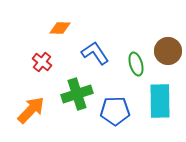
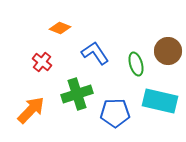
orange diamond: rotated 20 degrees clockwise
cyan rectangle: rotated 76 degrees counterclockwise
blue pentagon: moved 2 px down
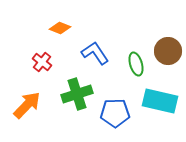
orange arrow: moved 4 px left, 5 px up
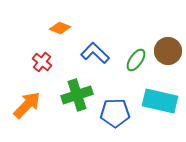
blue L-shape: rotated 12 degrees counterclockwise
green ellipse: moved 4 px up; rotated 50 degrees clockwise
green cross: moved 1 px down
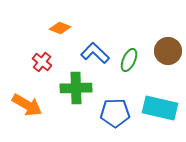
green ellipse: moved 7 px left; rotated 10 degrees counterclockwise
green cross: moved 1 px left, 7 px up; rotated 16 degrees clockwise
cyan rectangle: moved 7 px down
orange arrow: rotated 76 degrees clockwise
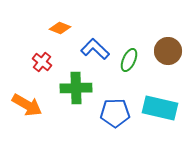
blue L-shape: moved 4 px up
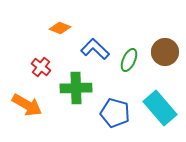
brown circle: moved 3 px left, 1 px down
red cross: moved 1 px left, 5 px down
cyan rectangle: rotated 36 degrees clockwise
blue pentagon: rotated 16 degrees clockwise
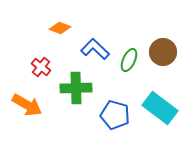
brown circle: moved 2 px left
cyan rectangle: rotated 12 degrees counterclockwise
blue pentagon: moved 2 px down
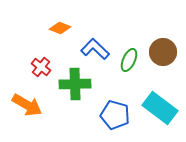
green cross: moved 1 px left, 4 px up
